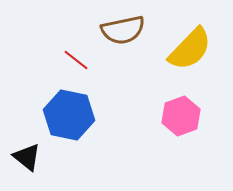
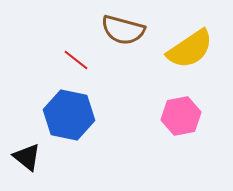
brown semicircle: rotated 27 degrees clockwise
yellow semicircle: rotated 12 degrees clockwise
pink hexagon: rotated 9 degrees clockwise
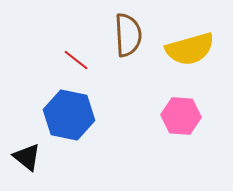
brown semicircle: moved 5 px right, 5 px down; rotated 108 degrees counterclockwise
yellow semicircle: rotated 18 degrees clockwise
pink hexagon: rotated 15 degrees clockwise
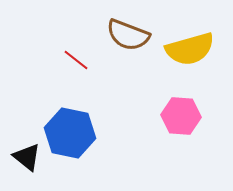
brown semicircle: rotated 114 degrees clockwise
blue hexagon: moved 1 px right, 18 px down
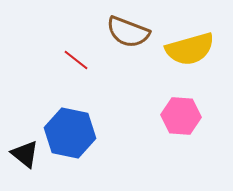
brown semicircle: moved 3 px up
black triangle: moved 2 px left, 3 px up
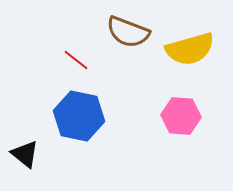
blue hexagon: moved 9 px right, 17 px up
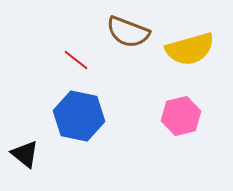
pink hexagon: rotated 18 degrees counterclockwise
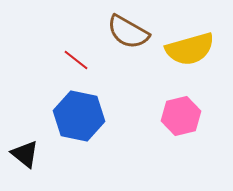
brown semicircle: rotated 9 degrees clockwise
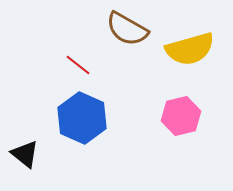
brown semicircle: moved 1 px left, 3 px up
red line: moved 2 px right, 5 px down
blue hexagon: moved 3 px right, 2 px down; rotated 12 degrees clockwise
